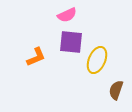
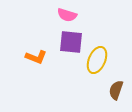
pink semicircle: rotated 42 degrees clockwise
orange L-shape: rotated 45 degrees clockwise
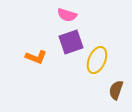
purple square: rotated 25 degrees counterclockwise
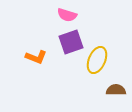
brown semicircle: rotated 72 degrees clockwise
